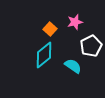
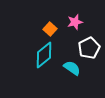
white pentagon: moved 2 px left, 2 px down
cyan semicircle: moved 1 px left, 2 px down
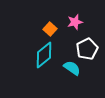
white pentagon: moved 2 px left, 1 px down
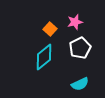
white pentagon: moved 7 px left, 1 px up
cyan diamond: moved 2 px down
cyan semicircle: moved 8 px right, 16 px down; rotated 120 degrees clockwise
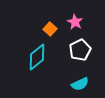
pink star: rotated 28 degrees counterclockwise
white pentagon: moved 2 px down
cyan diamond: moved 7 px left
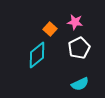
pink star: rotated 21 degrees counterclockwise
white pentagon: moved 1 px left, 2 px up
cyan diamond: moved 2 px up
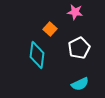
pink star: moved 10 px up
cyan diamond: rotated 44 degrees counterclockwise
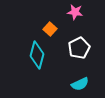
cyan diamond: rotated 8 degrees clockwise
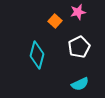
pink star: moved 3 px right; rotated 21 degrees counterclockwise
orange square: moved 5 px right, 8 px up
white pentagon: moved 1 px up
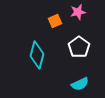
orange square: rotated 24 degrees clockwise
white pentagon: rotated 10 degrees counterclockwise
